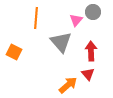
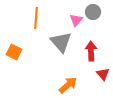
red triangle: moved 15 px right
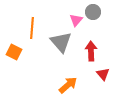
orange line: moved 4 px left, 10 px down
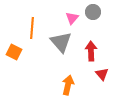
pink triangle: moved 4 px left, 2 px up
red triangle: moved 1 px left
orange arrow: rotated 36 degrees counterclockwise
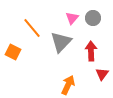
gray circle: moved 6 px down
orange line: rotated 45 degrees counterclockwise
gray triangle: rotated 25 degrees clockwise
orange square: moved 1 px left
red triangle: rotated 16 degrees clockwise
orange arrow: rotated 12 degrees clockwise
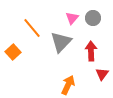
orange square: rotated 21 degrees clockwise
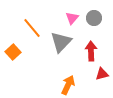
gray circle: moved 1 px right
red triangle: rotated 40 degrees clockwise
